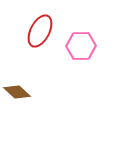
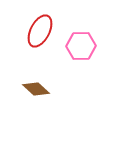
brown diamond: moved 19 px right, 3 px up
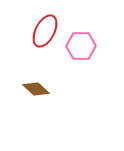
red ellipse: moved 5 px right
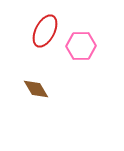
brown diamond: rotated 16 degrees clockwise
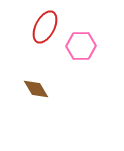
red ellipse: moved 4 px up
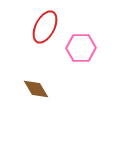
pink hexagon: moved 2 px down
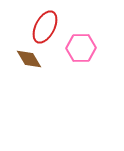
brown diamond: moved 7 px left, 30 px up
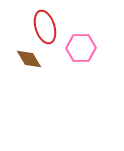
red ellipse: rotated 44 degrees counterclockwise
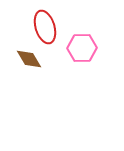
pink hexagon: moved 1 px right
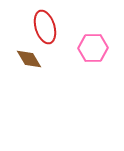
pink hexagon: moved 11 px right
